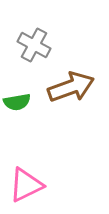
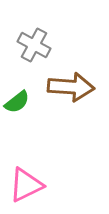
brown arrow: rotated 24 degrees clockwise
green semicircle: rotated 28 degrees counterclockwise
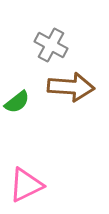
gray cross: moved 17 px right
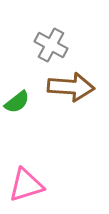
pink triangle: rotated 9 degrees clockwise
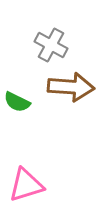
green semicircle: rotated 64 degrees clockwise
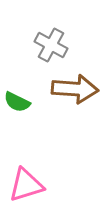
brown arrow: moved 4 px right, 2 px down
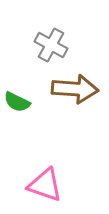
pink triangle: moved 19 px right; rotated 36 degrees clockwise
